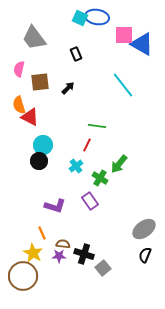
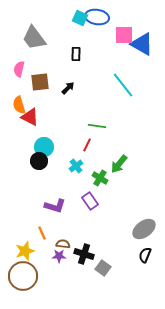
black rectangle: rotated 24 degrees clockwise
cyan circle: moved 1 px right, 2 px down
yellow star: moved 8 px left, 2 px up; rotated 24 degrees clockwise
gray square: rotated 14 degrees counterclockwise
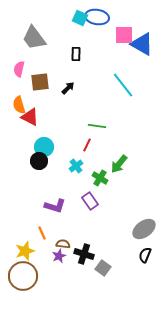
purple star: rotated 24 degrees counterclockwise
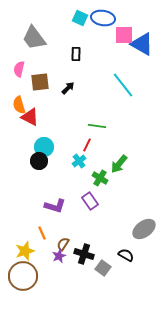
blue ellipse: moved 6 px right, 1 px down
cyan cross: moved 3 px right, 5 px up
brown semicircle: rotated 64 degrees counterclockwise
black semicircle: moved 19 px left; rotated 98 degrees clockwise
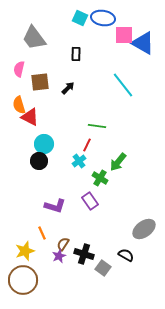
blue triangle: moved 1 px right, 1 px up
cyan circle: moved 3 px up
green arrow: moved 1 px left, 2 px up
brown circle: moved 4 px down
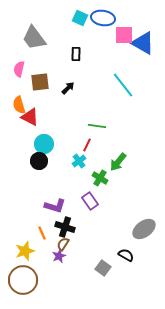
black cross: moved 19 px left, 27 px up
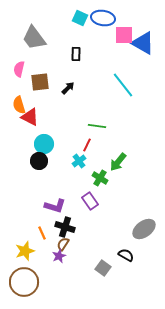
brown circle: moved 1 px right, 2 px down
